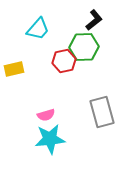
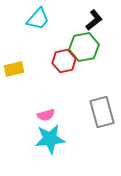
cyan trapezoid: moved 10 px up
green hexagon: rotated 8 degrees counterclockwise
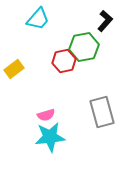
black L-shape: moved 11 px right, 1 px down; rotated 10 degrees counterclockwise
yellow rectangle: rotated 24 degrees counterclockwise
cyan star: moved 2 px up
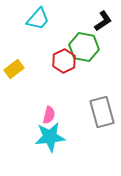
black L-shape: moved 2 px left; rotated 15 degrees clockwise
green hexagon: rotated 20 degrees clockwise
red hexagon: rotated 15 degrees counterclockwise
pink semicircle: moved 3 px right; rotated 60 degrees counterclockwise
